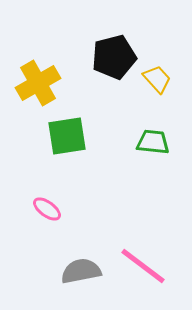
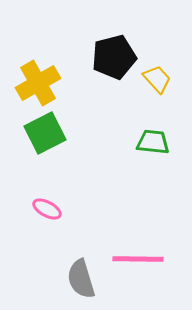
green square: moved 22 px left, 3 px up; rotated 18 degrees counterclockwise
pink ellipse: rotated 8 degrees counterclockwise
pink line: moved 5 px left, 7 px up; rotated 36 degrees counterclockwise
gray semicircle: moved 8 px down; rotated 96 degrees counterclockwise
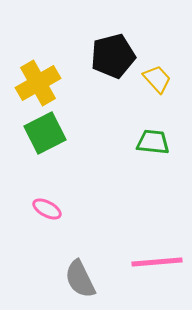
black pentagon: moved 1 px left, 1 px up
pink line: moved 19 px right, 3 px down; rotated 6 degrees counterclockwise
gray semicircle: moved 1 px left; rotated 9 degrees counterclockwise
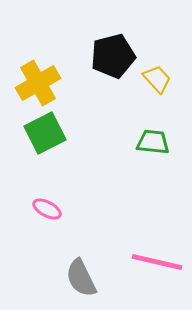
pink line: rotated 18 degrees clockwise
gray semicircle: moved 1 px right, 1 px up
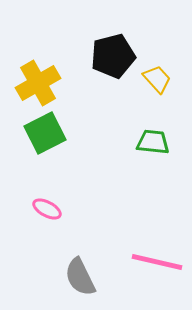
gray semicircle: moved 1 px left, 1 px up
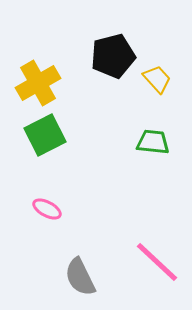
green square: moved 2 px down
pink line: rotated 30 degrees clockwise
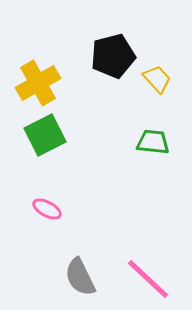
pink line: moved 9 px left, 17 px down
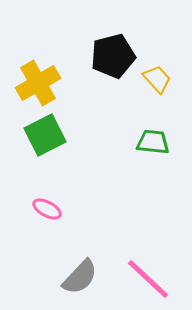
gray semicircle: rotated 111 degrees counterclockwise
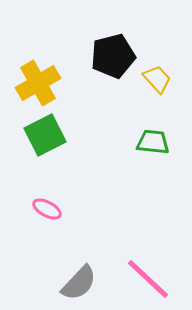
gray semicircle: moved 1 px left, 6 px down
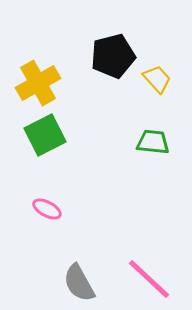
pink line: moved 1 px right
gray semicircle: rotated 108 degrees clockwise
